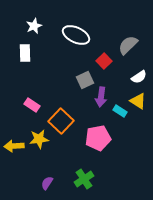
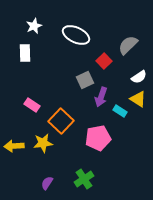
purple arrow: rotated 12 degrees clockwise
yellow triangle: moved 2 px up
yellow star: moved 4 px right, 4 px down
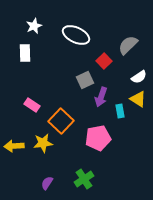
cyan rectangle: rotated 48 degrees clockwise
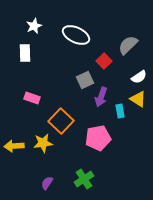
pink rectangle: moved 7 px up; rotated 14 degrees counterclockwise
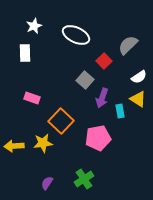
gray square: rotated 24 degrees counterclockwise
purple arrow: moved 1 px right, 1 px down
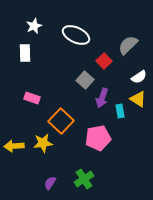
purple semicircle: moved 3 px right
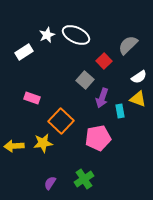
white star: moved 13 px right, 9 px down
white rectangle: moved 1 px left, 1 px up; rotated 60 degrees clockwise
yellow triangle: rotated 12 degrees counterclockwise
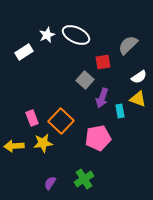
red square: moved 1 px left, 1 px down; rotated 35 degrees clockwise
pink rectangle: moved 20 px down; rotated 49 degrees clockwise
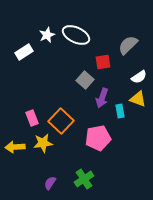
yellow arrow: moved 1 px right, 1 px down
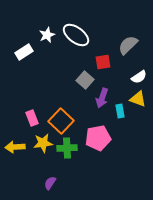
white ellipse: rotated 12 degrees clockwise
green cross: moved 17 px left, 31 px up; rotated 30 degrees clockwise
